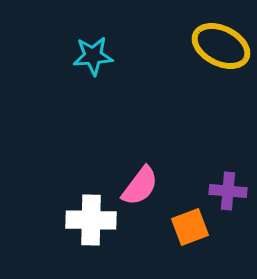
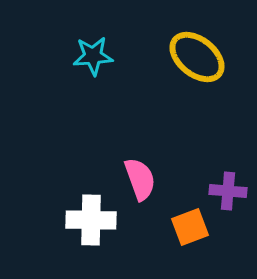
yellow ellipse: moved 24 px left, 11 px down; rotated 12 degrees clockwise
pink semicircle: moved 7 px up; rotated 57 degrees counterclockwise
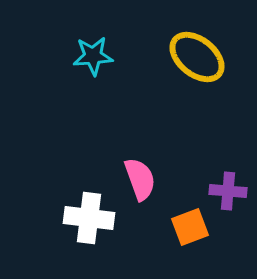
white cross: moved 2 px left, 2 px up; rotated 6 degrees clockwise
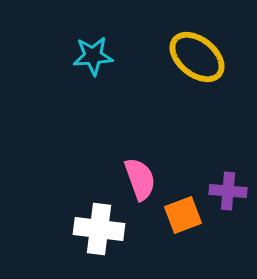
white cross: moved 10 px right, 11 px down
orange square: moved 7 px left, 12 px up
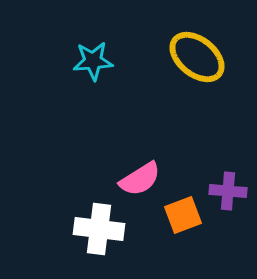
cyan star: moved 5 px down
pink semicircle: rotated 78 degrees clockwise
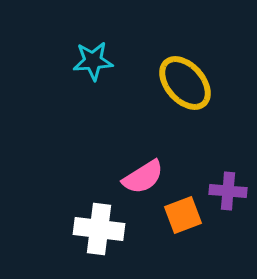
yellow ellipse: moved 12 px left, 26 px down; rotated 10 degrees clockwise
pink semicircle: moved 3 px right, 2 px up
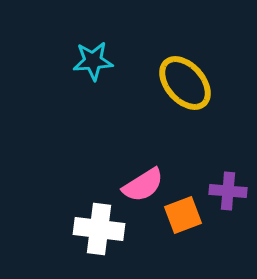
pink semicircle: moved 8 px down
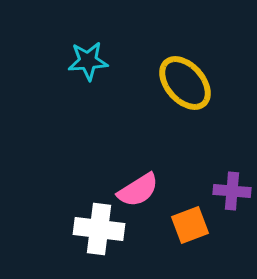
cyan star: moved 5 px left
pink semicircle: moved 5 px left, 5 px down
purple cross: moved 4 px right
orange square: moved 7 px right, 10 px down
